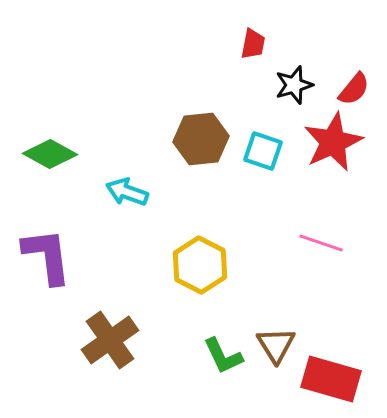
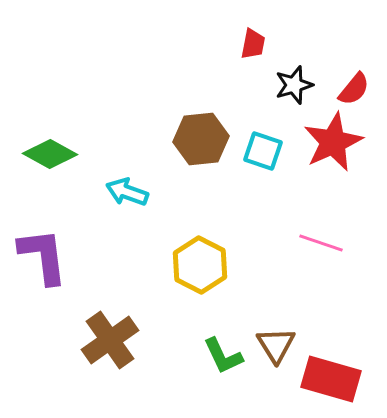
purple L-shape: moved 4 px left
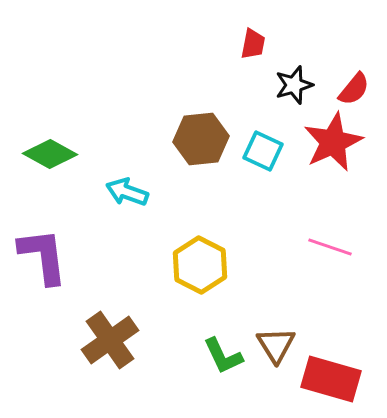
cyan square: rotated 6 degrees clockwise
pink line: moved 9 px right, 4 px down
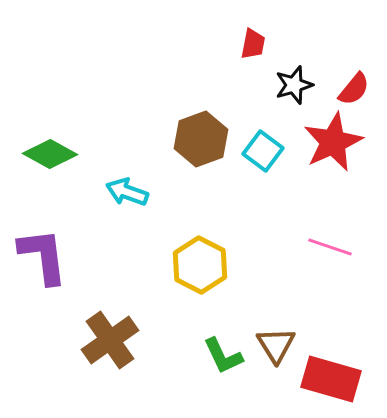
brown hexagon: rotated 14 degrees counterclockwise
cyan square: rotated 12 degrees clockwise
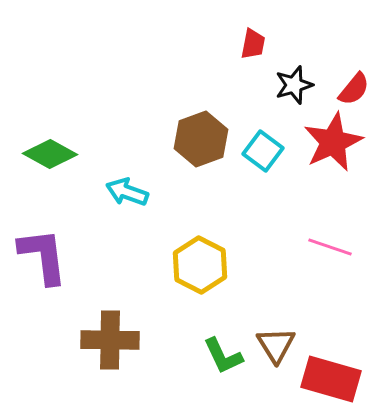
brown cross: rotated 36 degrees clockwise
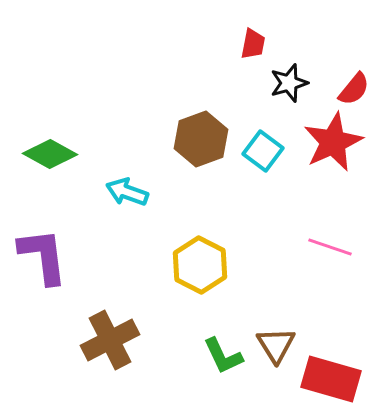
black star: moved 5 px left, 2 px up
brown cross: rotated 28 degrees counterclockwise
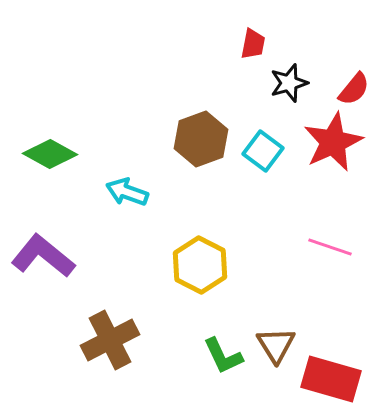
purple L-shape: rotated 44 degrees counterclockwise
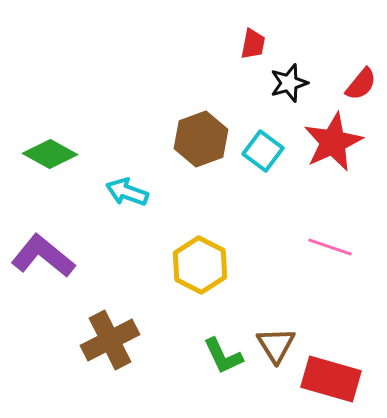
red semicircle: moved 7 px right, 5 px up
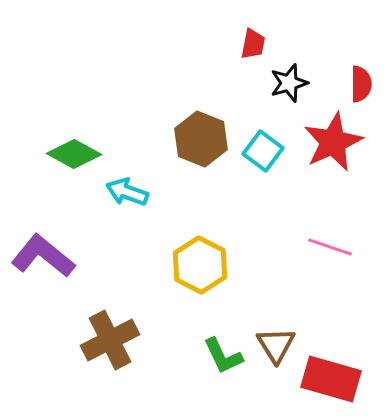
red semicircle: rotated 39 degrees counterclockwise
brown hexagon: rotated 18 degrees counterclockwise
green diamond: moved 24 px right
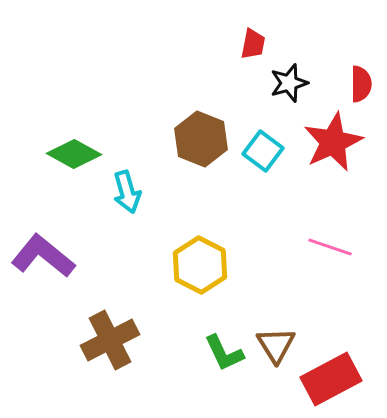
cyan arrow: rotated 126 degrees counterclockwise
green L-shape: moved 1 px right, 3 px up
red rectangle: rotated 44 degrees counterclockwise
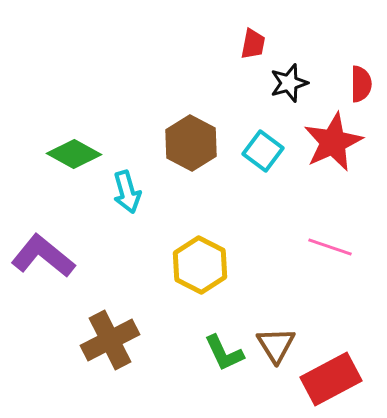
brown hexagon: moved 10 px left, 4 px down; rotated 6 degrees clockwise
